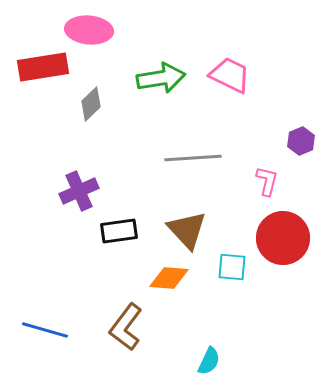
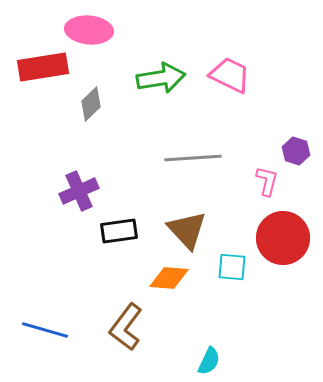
purple hexagon: moved 5 px left, 10 px down; rotated 20 degrees counterclockwise
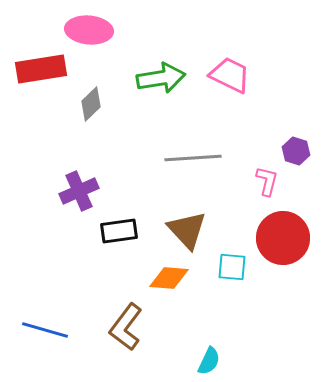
red rectangle: moved 2 px left, 2 px down
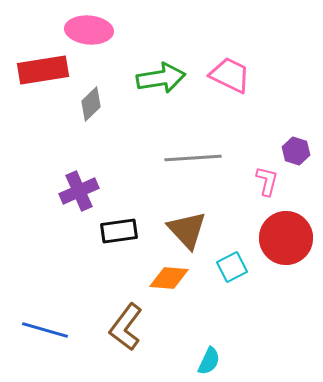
red rectangle: moved 2 px right, 1 px down
red circle: moved 3 px right
cyan square: rotated 32 degrees counterclockwise
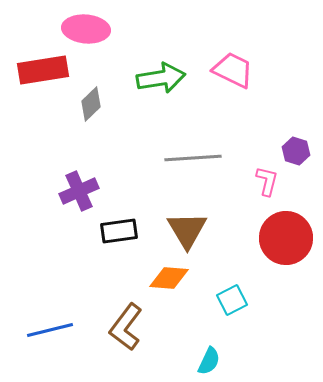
pink ellipse: moved 3 px left, 1 px up
pink trapezoid: moved 3 px right, 5 px up
brown triangle: rotated 12 degrees clockwise
cyan square: moved 33 px down
blue line: moved 5 px right; rotated 30 degrees counterclockwise
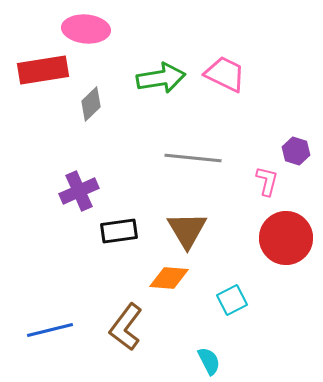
pink trapezoid: moved 8 px left, 4 px down
gray line: rotated 10 degrees clockwise
cyan semicircle: rotated 52 degrees counterclockwise
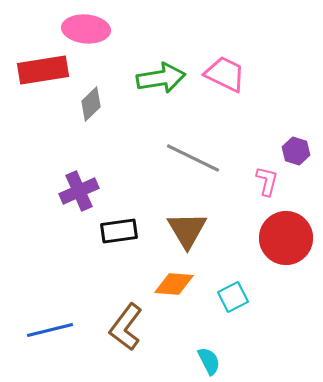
gray line: rotated 20 degrees clockwise
orange diamond: moved 5 px right, 6 px down
cyan square: moved 1 px right, 3 px up
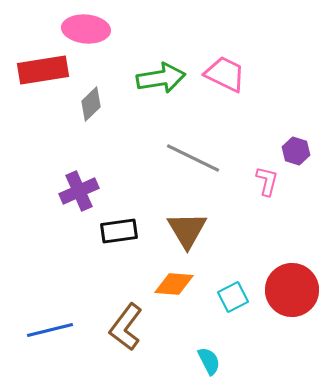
red circle: moved 6 px right, 52 px down
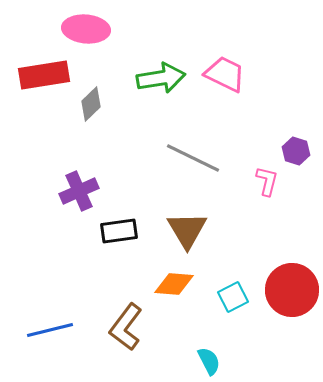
red rectangle: moved 1 px right, 5 px down
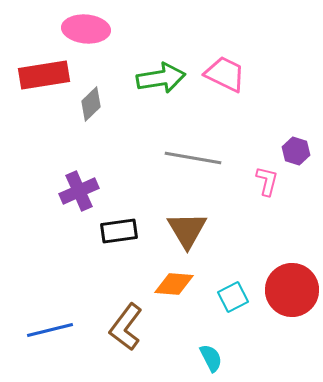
gray line: rotated 16 degrees counterclockwise
cyan semicircle: moved 2 px right, 3 px up
